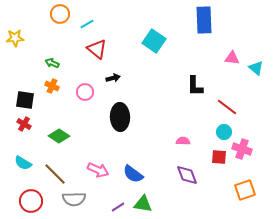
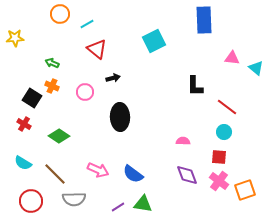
cyan square: rotated 30 degrees clockwise
black square: moved 7 px right, 2 px up; rotated 24 degrees clockwise
pink cross: moved 23 px left, 32 px down; rotated 18 degrees clockwise
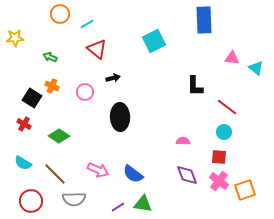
green arrow: moved 2 px left, 6 px up
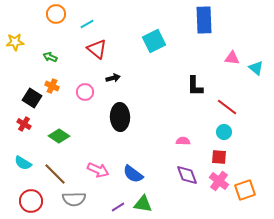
orange circle: moved 4 px left
yellow star: moved 4 px down
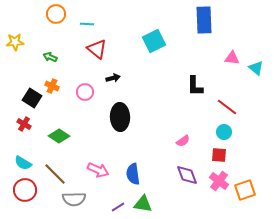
cyan line: rotated 32 degrees clockwise
pink semicircle: rotated 144 degrees clockwise
red square: moved 2 px up
blue semicircle: rotated 45 degrees clockwise
red circle: moved 6 px left, 11 px up
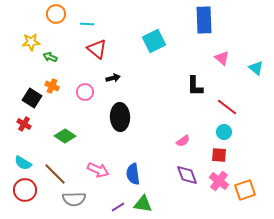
yellow star: moved 16 px right
pink triangle: moved 10 px left; rotated 35 degrees clockwise
green diamond: moved 6 px right
